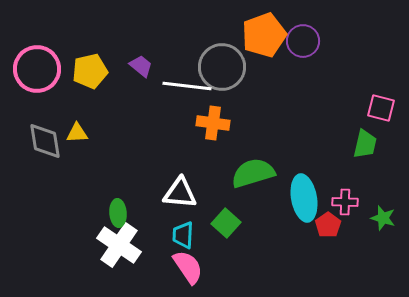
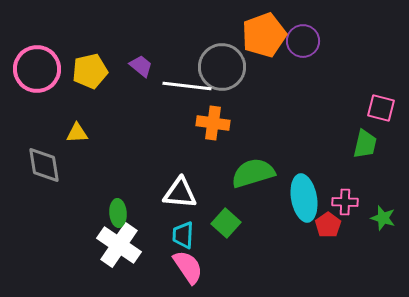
gray diamond: moved 1 px left, 24 px down
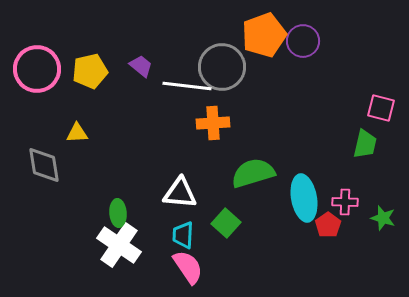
orange cross: rotated 12 degrees counterclockwise
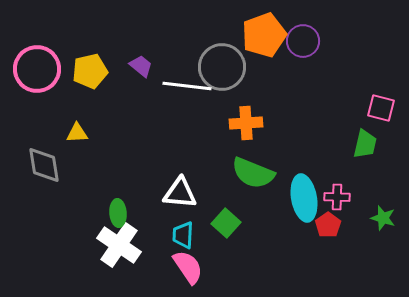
orange cross: moved 33 px right
green semicircle: rotated 141 degrees counterclockwise
pink cross: moved 8 px left, 5 px up
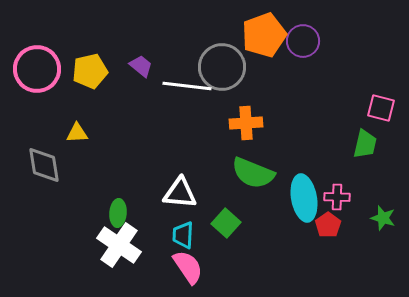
green ellipse: rotated 8 degrees clockwise
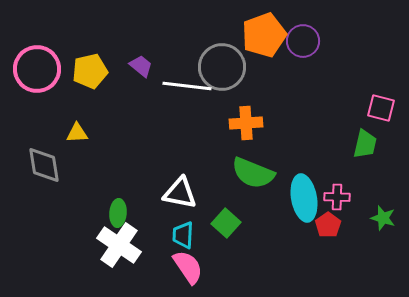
white triangle: rotated 6 degrees clockwise
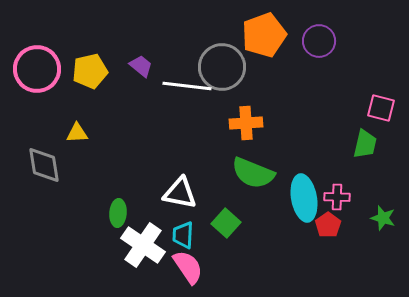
purple circle: moved 16 px right
white cross: moved 24 px right
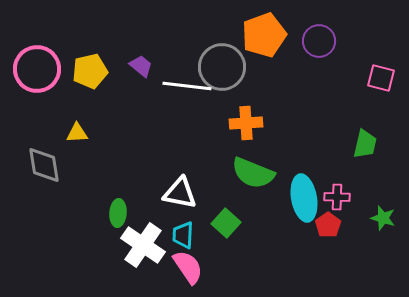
pink square: moved 30 px up
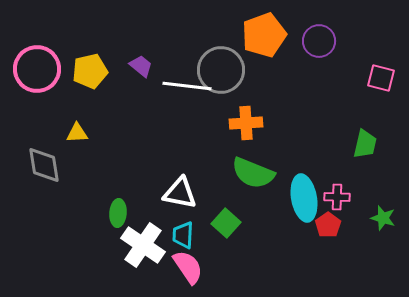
gray circle: moved 1 px left, 3 px down
